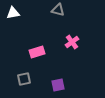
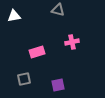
white triangle: moved 1 px right, 3 px down
pink cross: rotated 24 degrees clockwise
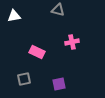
pink rectangle: rotated 42 degrees clockwise
purple square: moved 1 px right, 1 px up
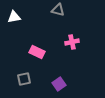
white triangle: moved 1 px down
purple square: rotated 24 degrees counterclockwise
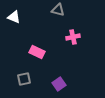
white triangle: rotated 32 degrees clockwise
pink cross: moved 1 px right, 5 px up
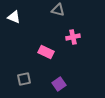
pink rectangle: moved 9 px right
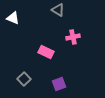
gray triangle: rotated 16 degrees clockwise
white triangle: moved 1 px left, 1 px down
gray square: rotated 32 degrees counterclockwise
purple square: rotated 16 degrees clockwise
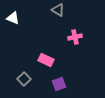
pink cross: moved 2 px right
pink rectangle: moved 8 px down
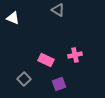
pink cross: moved 18 px down
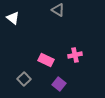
white triangle: rotated 16 degrees clockwise
purple square: rotated 32 degrees counterclockwise
